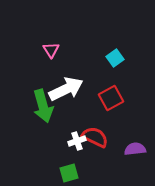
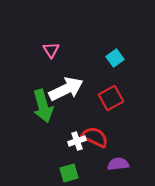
purple semicircle: moved 17 px left, 15 px down
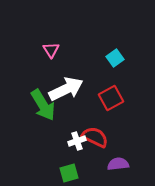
green arrow: moved 1 px up; rotated 16 degrees counterclockwise
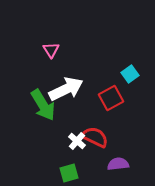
cyan square: moved 15 px right, 16 px down
white cross: rotated 30 degrees counterclockwise
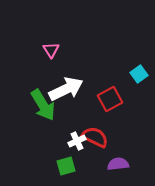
cyan square: moved 9 px right
red square: moved 1 px left, 1 px down
white cross: rotated 24 degrees clockwise
green square: moved 3 px left, 7 px up
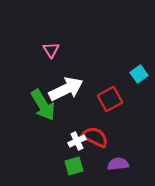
green square: moved 8 px right
